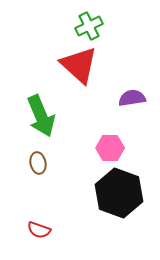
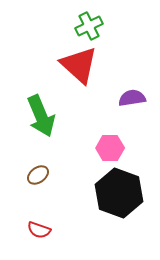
brown ellipse: moved 12 px down; rotated 65 degrees clockwise
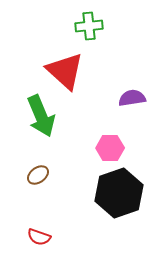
green cross: rotated 20 degrees clockwise
red triangle: moved 14 px left, 6 px down
black hexagon: rotated 21 degrees clockwise
red semicircle: moved 7 px down
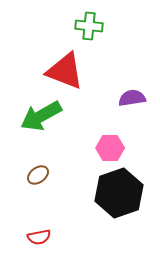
green cross: rotated 12 degrees clockwise
red triangle: rotated 21 degrees counterclockwise
green arrow: rotated 84 degrees clockwise
red semicircle: rotated 30 degrees counterclockwise
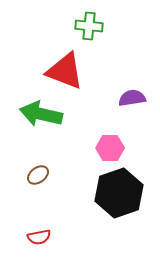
green arrow: moved 2 px up; rotated 42 degrees clockwise
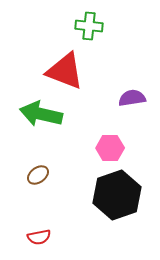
black hexagon: moved 2 px left, 2 px down
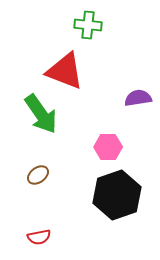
green cross: moved 1 px left, 1 px up
purple semicircle: moved 6 px right
green arrow: rotated 138 degrees counterclockwise
pink hexagon: moved 2 px left, 1 px up
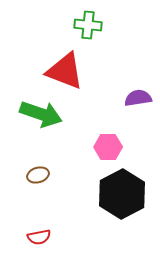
green arrow: rotated 36 degrees counterclockwise
brown ellipse: rotated 20 degrees clockwise
black hexagon: moved 5 px right, 1 px up; rotated 9 degrees counterclockwise
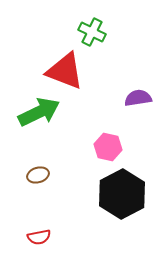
green cross: moved 4 px right, 7 px down; rotated 20 degrees clockwise
green arrow: moved 2 px left, 2 px up; rotated 45 degrees counterclockwise
pink hexagon: rotated 12 degrees clockwise
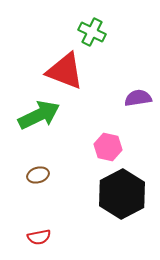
green arrow: moved 3 px down
